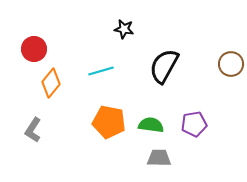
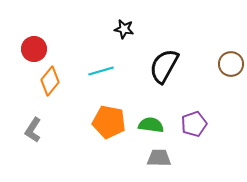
orange diamond: moved 1 px left, 2 px up
purple pentagon: rotated 10 degrees counterclockwise
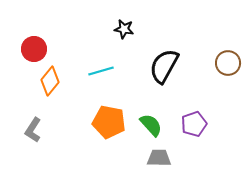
brown circle: moved 3 px left, 1 px up
green semicircle: rotated 40 degrees clockwise
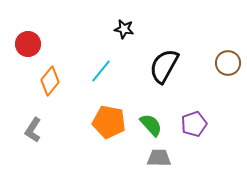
red circle: moved 6 px left, 5 px up
cyan line: rotated 35 degrees counterclockwise
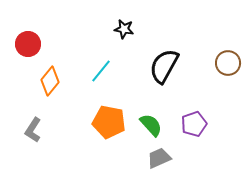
gray trapezoid: rotated 25 degrees counterclockwise
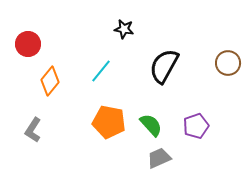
purple pentagon: moved 2 px right, 2 px down
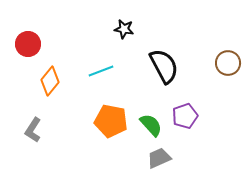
black semicircle: rotated 123 degrees clockwise
cyan line: rotated 30 degrees clockwise
orange pentagon: moved 2 px right, 1 px up
purple pentagon: moved 11 px left, 10 px up
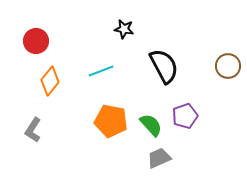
red circle: moved 8 px right, 3 px up
brown circle: moved 3 px down
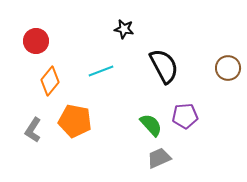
brown circle: moved 2 px down
purple pentagon: rotated 15 degrees clockwise
orange pentagon: moved 36 px left
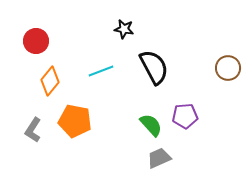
black semicircle: moved 10 px left, 1 px down
